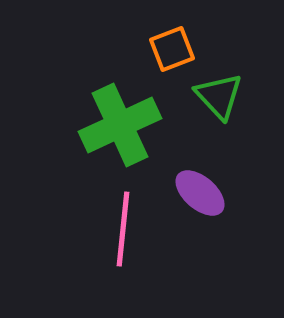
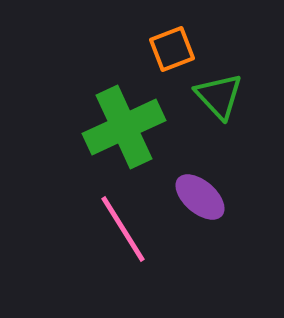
green cross: moved 4 px right, 2 px down
purple ellipse: moved 4 px down
pink line: rotated 38 degrees counterclockwise
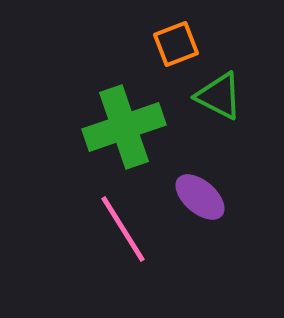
orange square: moved 4 px right, 5 px up
green triangle: rotated 20 degrees counterclockwise
green cross: rotated 6 degrees clockwise
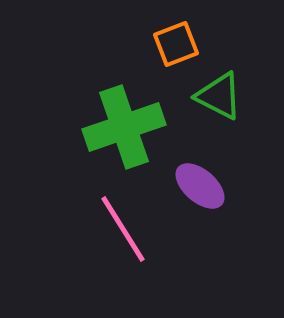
purple ellipse: moved 11 px up
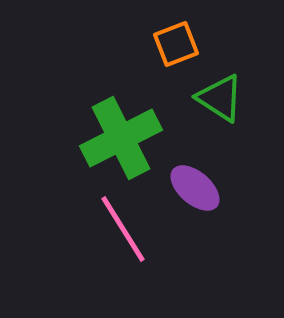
green triangle: moved 1 px right, 2 px down; rotated 6 degrees clockwise
green cross: moved 3 px left, 11 px down; rotated 8 degrees counterclockwise
purple ellipse: moved 5 px left, 2 px down
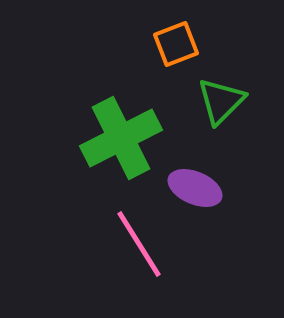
green triangle: moved 1 px right, 3 px down; rotated 42 degrees clockwise
purple ellipse: rotated 18 degrees counterclockwise
pink line: moved 16 px right, 15 px down
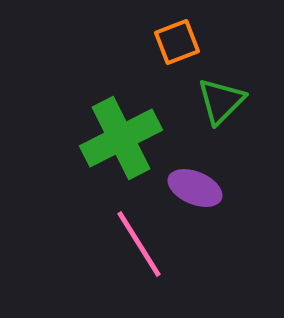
orange square: moved 1 px right, 2 px up
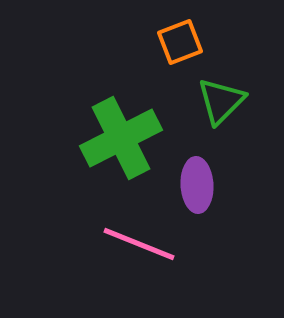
orange square: moved 3 px right
purple ellipse: moved 2 px right, 3 px up; rotated 64 degrees clockwise
pink line: rotated 36 degrees counterclockwise
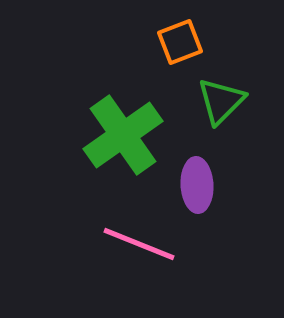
green cross: moved 2 px right, 3 px up; rotated 8 degrees counterclockwise
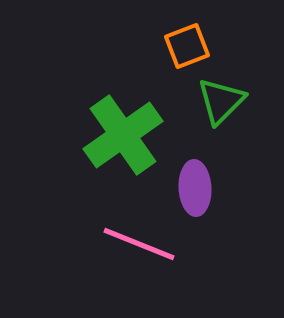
orange square: moved 7 px right, 4 px down
purple ellipse: moved 2 px left, 3 px down
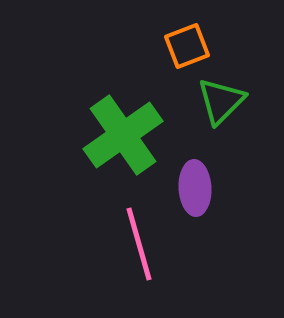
pink line: rotated 52 degrees clockwise
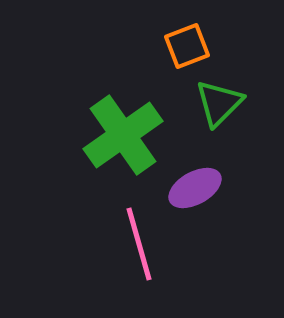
green triangle: moved 2 px left, 2 px down
purple ellipse: rotated 64 degrees clockwise
